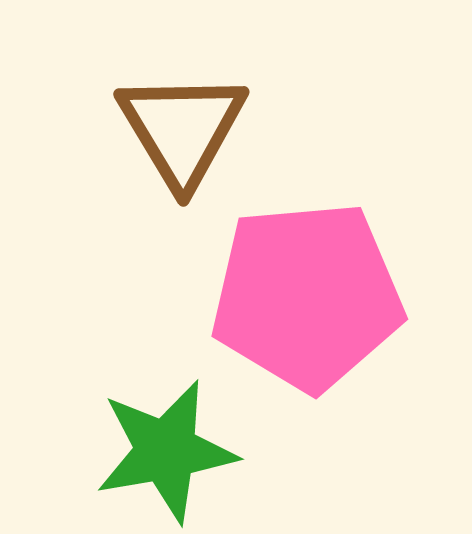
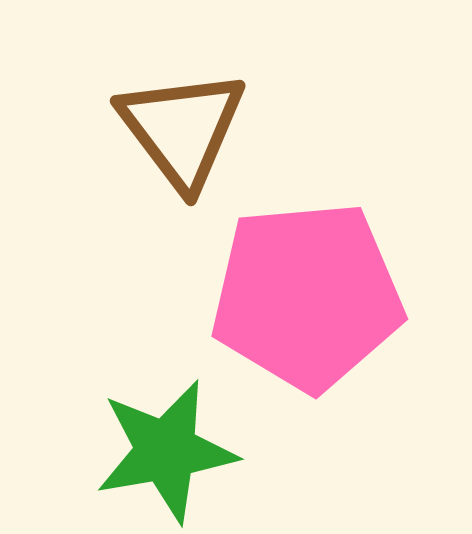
brown triangle: rotated 6 degrees counterclockwise
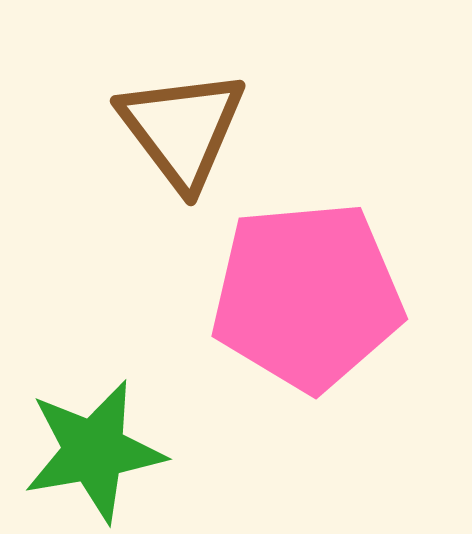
green star: moved 72 px left
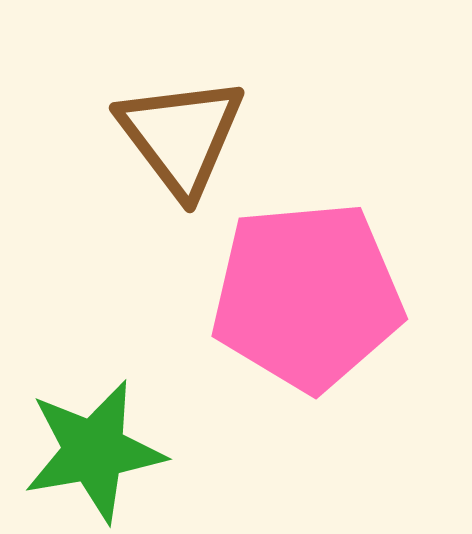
brown triangle: moved 1 px left, 7 px down
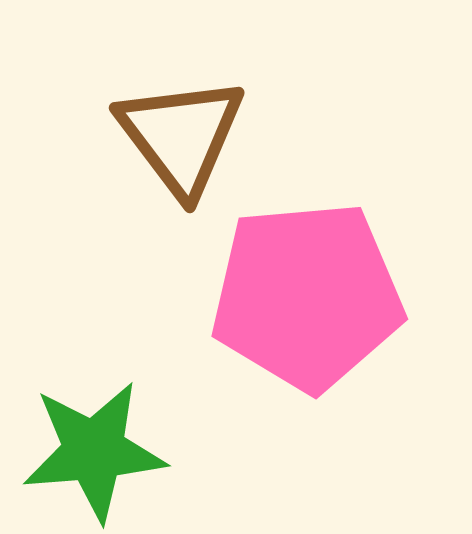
green star: rotated 5 degrees clockwise
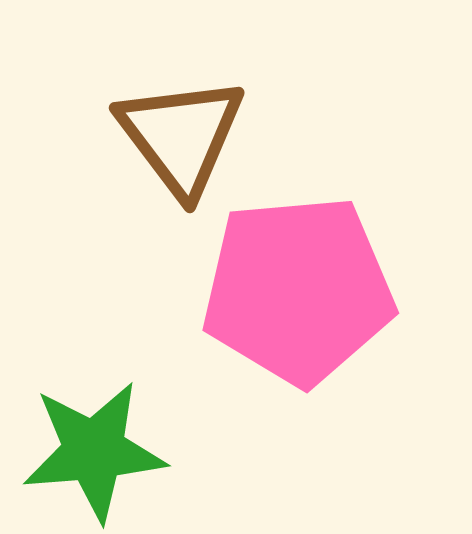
pink pentagon: moved 9 px left, 6 px up
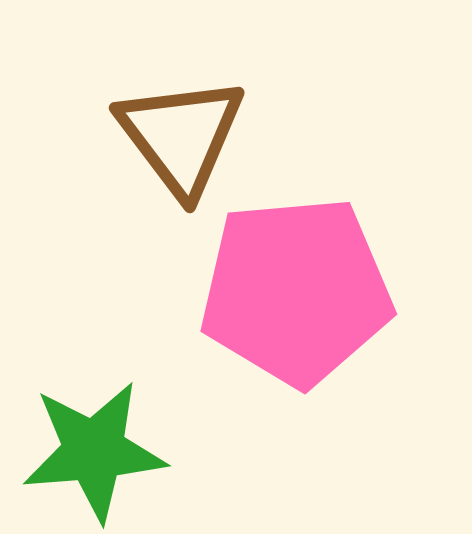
pink pentagon: moved 2 px left, 1 px down
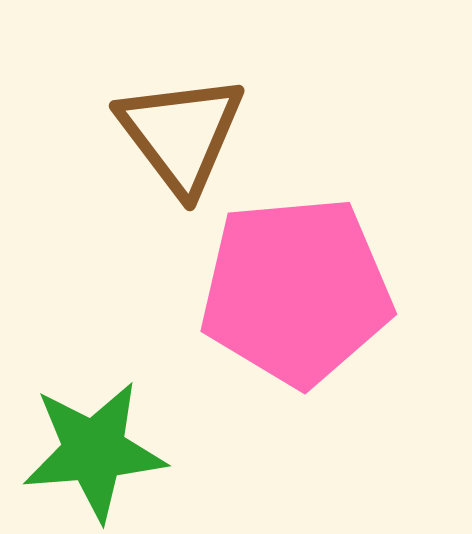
brown triangle: moved 2 px up
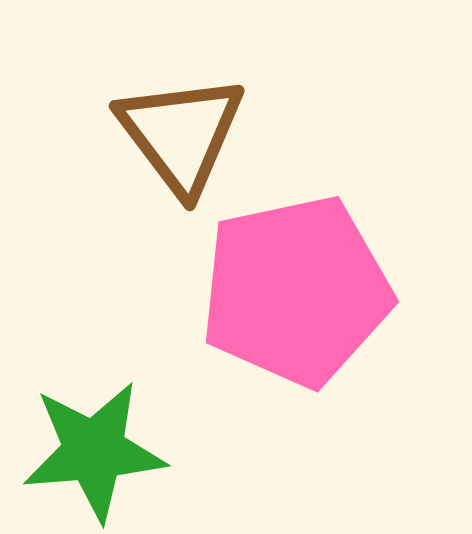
pink pentagon: rotated 7 degrees counterclockwise
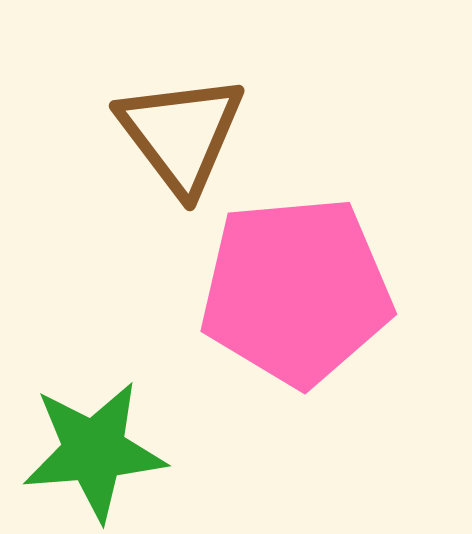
pink pentagon: rotated 7 degrees clockwise
